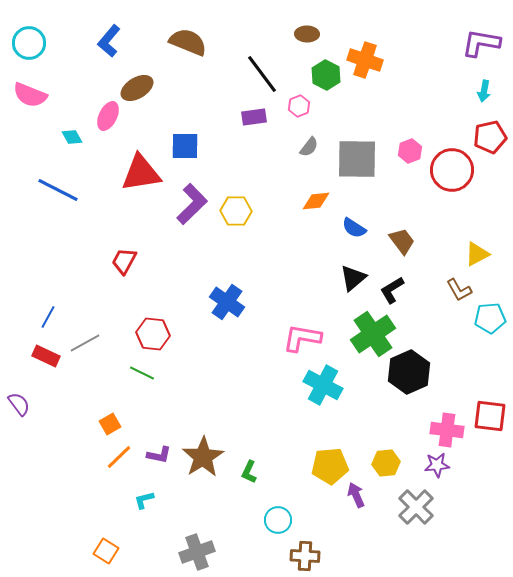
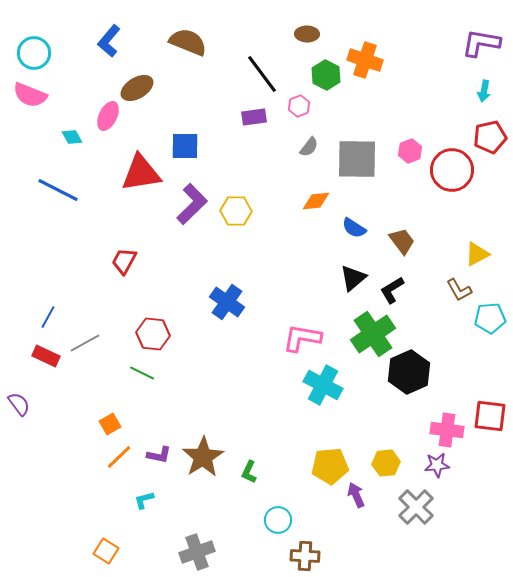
cyan circle at (29, 43): moved 5 px right, 10 px down
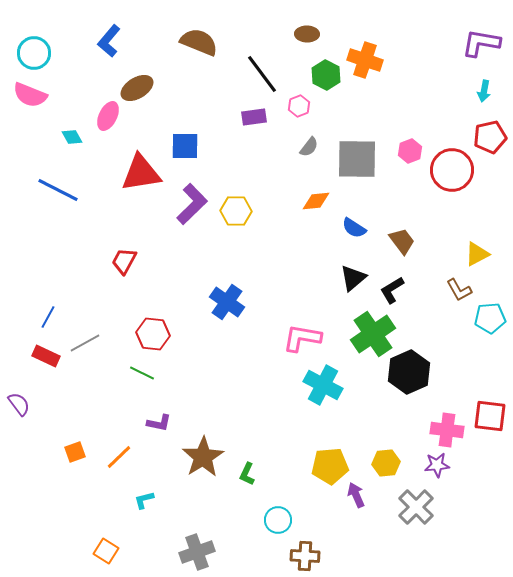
brown semicircle at (188, 42): moved 11 px right
orange square at (110, 424): moved 35 px left, 28 px down; rotated 10 degrees clockwise
purple L-shape at (159, 455): moved 32 px up
green L-shape at (249, 472): moved 2 px left, 2 px down
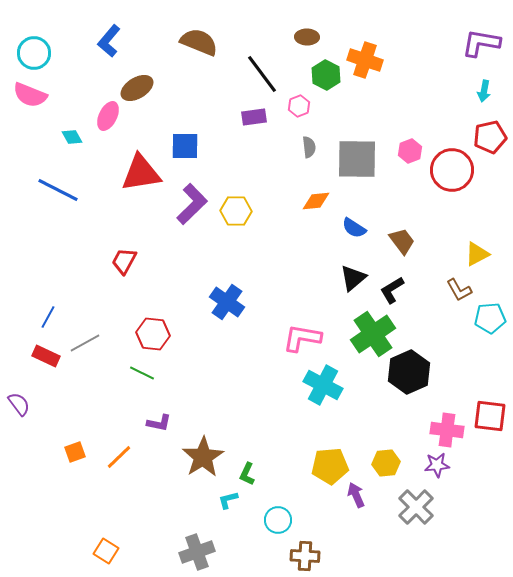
brown ellipse at (307, 34): moved 3 px down
gray semicircle at (309, 147): rotated 45 degrees counterclockwise
cyan L-shape at (144, 500): moved 84 px right
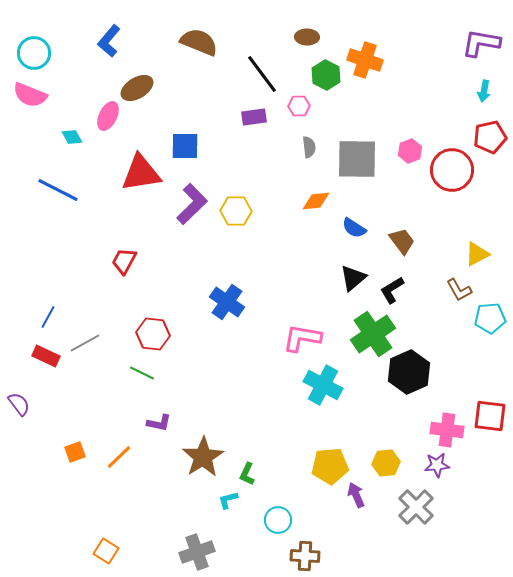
pink hexagon at (299, 106): rotated 20 degrees clockwise
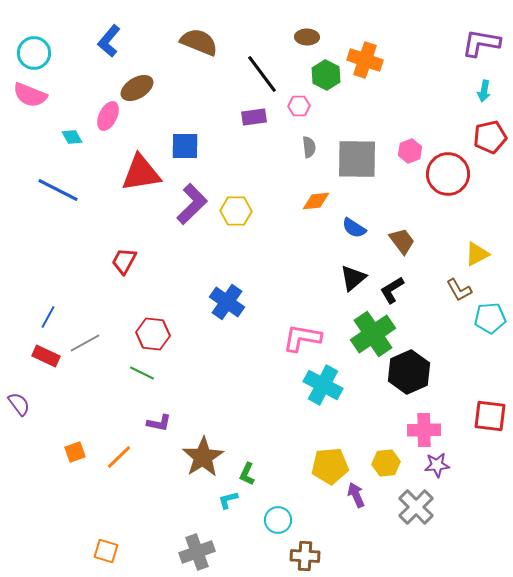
red circle at (452, 170): moved 4 px left, 4 px down
pink cross at (447, 430): moved 23 px left; rotated 8 degrees counterclockwise
orange square at (106, 551): rotated 15 degrees counterclockwise
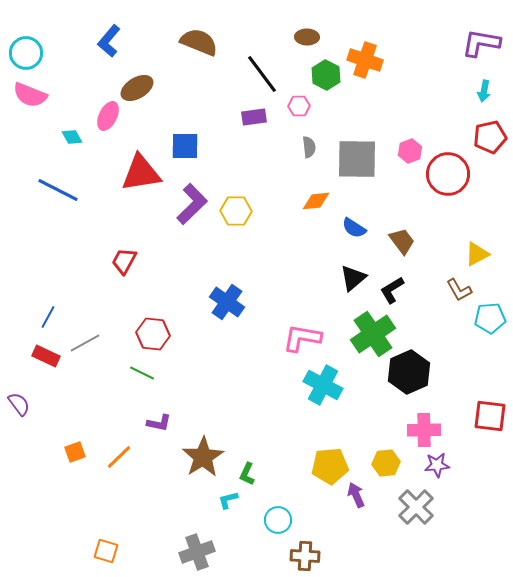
cyan circle at (34, 53): moved 8 px left
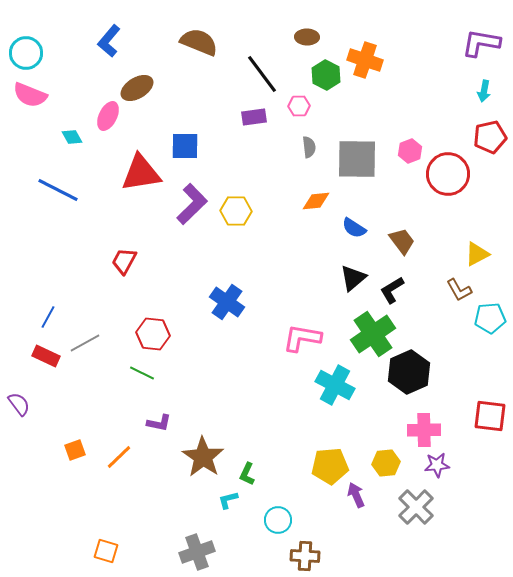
cyan cross at (323, 385): moved 12 px right
orange square at (75, 452): moved 2 px up
brown star at (203, 457): rotated 6 degrees counterclockwise
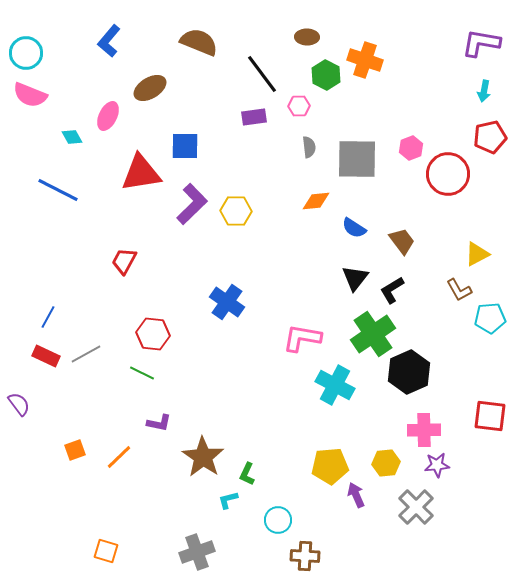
brown ellipse at (137, 88): moved 13 px right
pink hexagon at (410, 151): moved 1 px right, 3 px up
black triangle at (353, 278): moved 2 px right; rotated 12 degrees counterclockwise
gray line at (85, 343): moved 1 px right, 11 px down
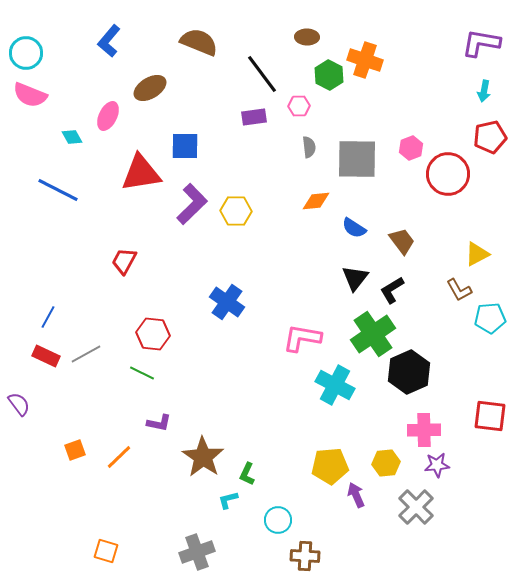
green hexagon at (326, 75): moved 3 px right
